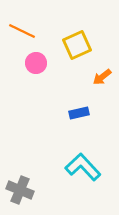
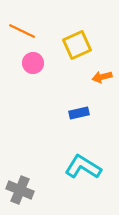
pink circle: moved 3 px left
orange arrow: rotated 24 degrees clockwise
cyan L-shape: rotated 15 degrees counterclockwise
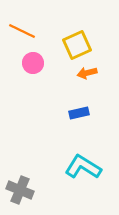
orange arrow: moved 15 px left, 4 px up
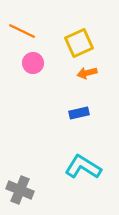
yellow square: moved 2 px right, 2 px up
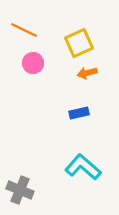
orange line: moved 2 px right, 1 px up
cyan L-shape: rotated 9 degrees clockwise
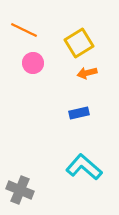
yellow square: rotated 8 degrees counterclockwise
cyan L-shape: moved 1 px right
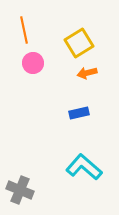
orange line: rotated 52 degrees clockwise
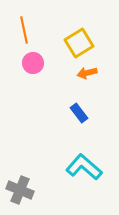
blue rectangle: rotated 66 degrees clockwise
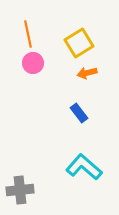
orange line: moved 4 px right, 4 px down
gray cross: rotated 28 degrees counterclockwise
